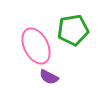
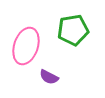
pink ellipse: moved 10 px left; rotated 45 degrees clockwise
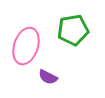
purple semicircle: moved 1 px left
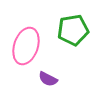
purple semicircle: moved 2 px down
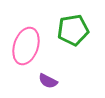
purple semicircle: moved 2 px down
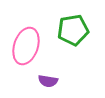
purple semicircle: rotated 18 degrees counterclockwise
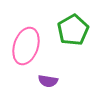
green pentagon: rotated 20 degrees counterclockwise
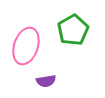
purple semicircle: moved 2 px left; rotated 18 degrees counterclockwise
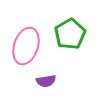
green pentagon: moved 3 px left, 4 px down
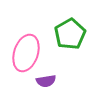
pink ellipse: moved 7 px down
